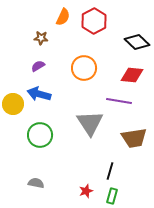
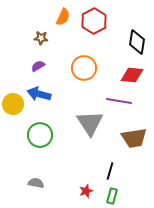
black diamond: rotated 55 degrees clockwise
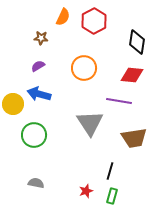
green circle: moved 6 px left
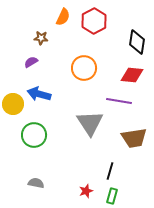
purple semicircle: moved 7 px left, 4 px up
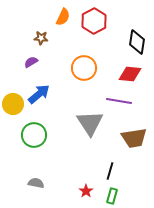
red diamond: moved 2 px left, 1 px up
blue arrow: rotated 125 degrees clockwise
red star: rotated 16 degrees counterclockwise
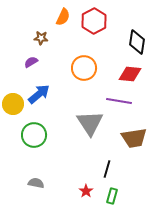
black line: moved 3 px left, 2 px up
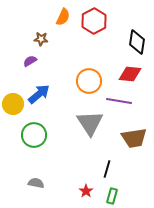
brown star: moved 1 px down
purple semicircle: moved 1 px left, 1 px up
orange circle: moved 5 px right, 13 px down
